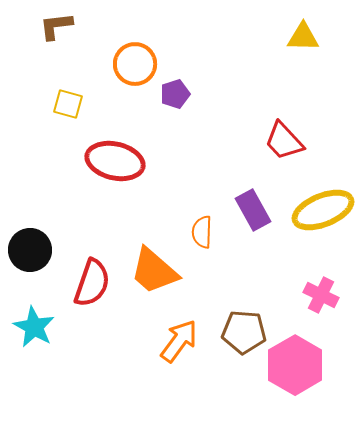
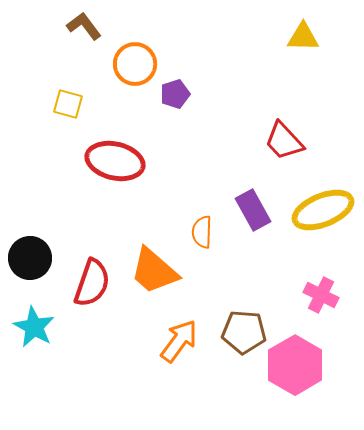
brown L-shape: moved 28 px right; rotated 60 degrees clockwise
black circle: moved 8 px down
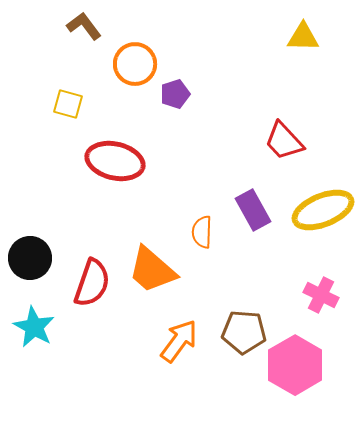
orange trapezoid: moved 2 px left, 1 px up
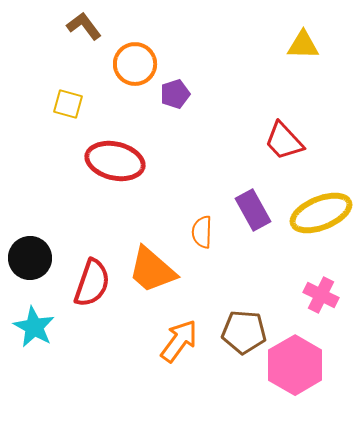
yellow triangle: moved 8 px down
yellow ellipse: moved 2 px left, 3 px down
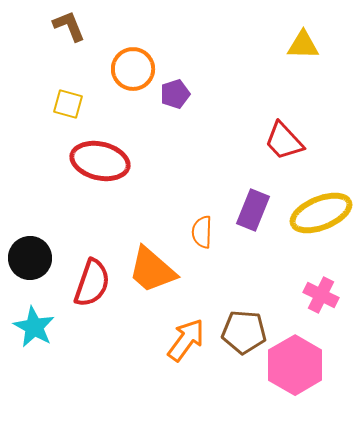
brown L-shape: moved 15 px left; rotated 15 degrees clockwise
orange circle: moved 2 px left, 5 px down
red ellipse: moved 15 px left
purple rectangle: rotated 51 degrees clockwise
orange arrow: moved 7 px right, 1 px up
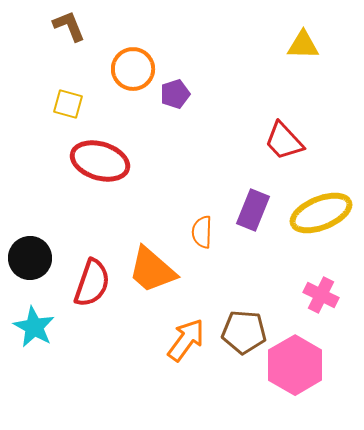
red ellipse: rotated 4 degrees clockwise
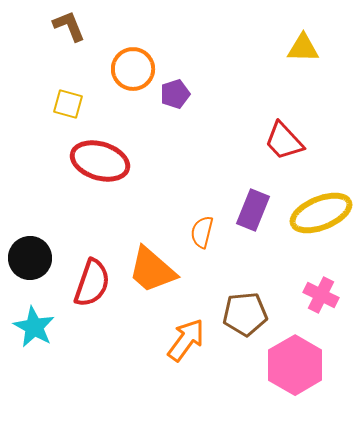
yellow triangle: moved 3 px down
orange semicircle: rotated 12 degrees clockwise
brown pentagon: moved 1 px right, 18 px up; rotated 9 degrees counterclockwise
